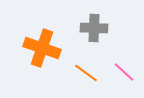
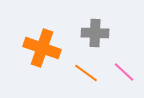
gray cross: moved 1 px right, 5 px down
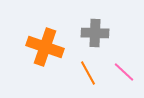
orange cross: moved 3 px right, 1 px up
orange line: moved 2 px right; rotated 25 degrees clockwise
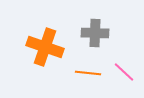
orange line: rotated 55 degrees counterclockwise
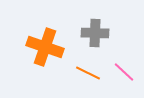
orange line: rotated 20 degrees clockwise
